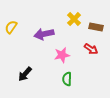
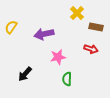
yellow cross: moved 3 px right, 6 px up
red arrow: rotated 16 degrees counterclockwise
pink star: moved 4 px left, 2 px down
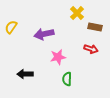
brown rectangle: moved 1 px left
black arrow: rotated 49 degrees clockwise
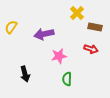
pink star: moved 1 px right, 1 px up
black arrow: rotated 105 degrees counterclockwise
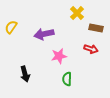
brown rectangle: moved 1 px right, 1 px down
